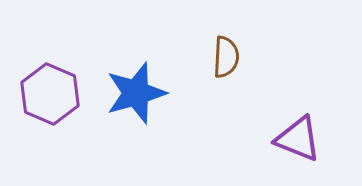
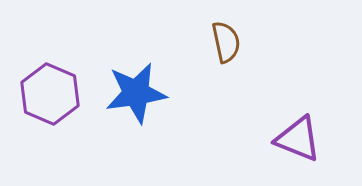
brown semicircle: moved 15 px up; rotated 15 degrees counterclockwise
blue star: rotated 8 degrees clockwise
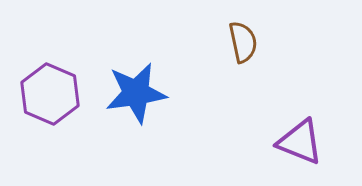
brown semicircle: moved 17 px right
purple triangle: moved 2 px right, 3 px down
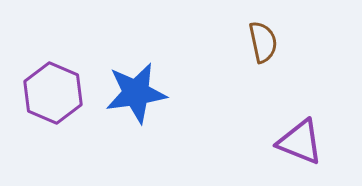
brown semicircle: moved 20 px right
purple hexagon: moved 3 px right, 1 px up
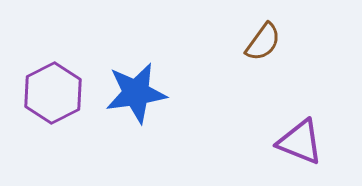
brown semicircle: rotated 48 degrees clockwise
purple hexagon: rotated 10 degrees clockwise
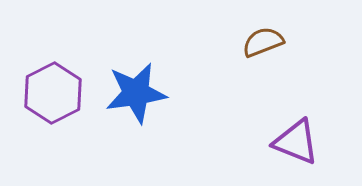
brown semicircle: rotated 147 degrees counterclockwise
purple triangle: moved 4 px left
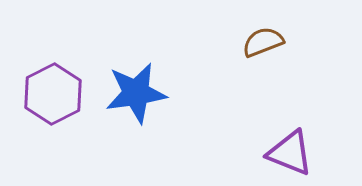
purple hexagon: moved 1 px down
purple triangle: moved 6 px left, 11 px down
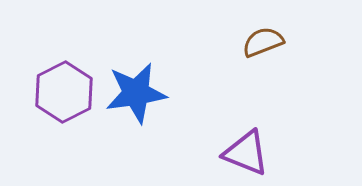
purple hexagon: moved 11 px right, 2 px up
purple triangle: moved 44 px left
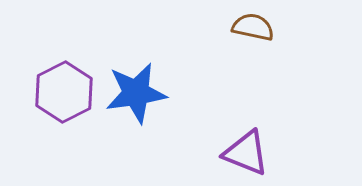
brown semicircle: moved 10 px left, 15 px up; rotated 33 degrees clockwise
